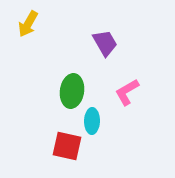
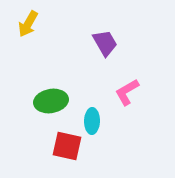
green ellipse: moved 21 px left, 10 px down; rotated 72 degrees clockwise
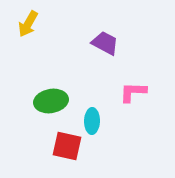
purple trapezoid: rotated 32 degrees counterclockwise
pink L-shape: moved 6 px right; rotated 32 degrees clockwise
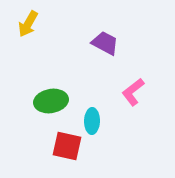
pink L-shape: rotated 40 degrees counterclockwise
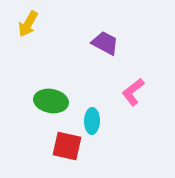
green ellipse: rotated 20 degrees clockwise
